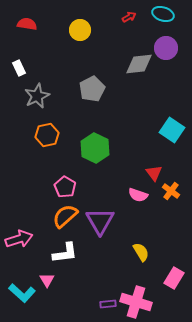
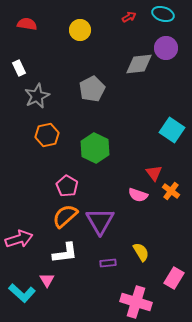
pink pentagon: moved 2 px right, 1 px up
purple rectangle: moved 41 px up
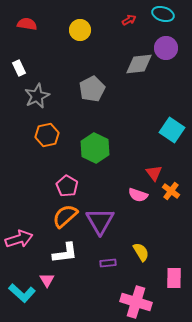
red arrow: moved 3 px down
pink rectangle: rotated 30 degrees counterclockwise
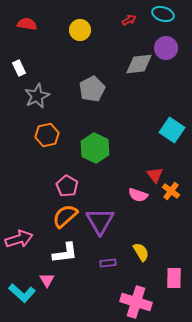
red triangle: moved 1 px right, 2 px down
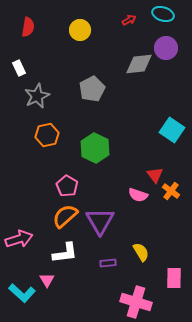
red semicircle: moved 1 px right, 3 px down; rotated 90 degrees clockwise
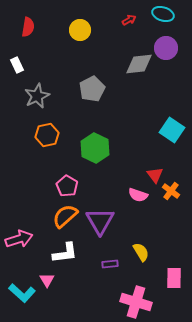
white rectangle: moved 2 px left, 3 px up
purple rectangle: moved 2 px right, 1 px down
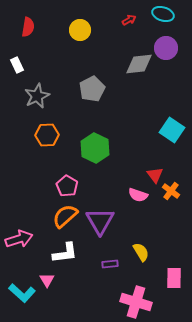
orange hexagon: rotated 10 degrees clockwise
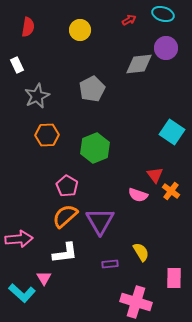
cyan square: moved 2 px down
green hexagon: rotated 12 degrees clockwise
pink arrow: rotated 12 degrees clockwise
pink triangle: moved 3 px left, 2 px up
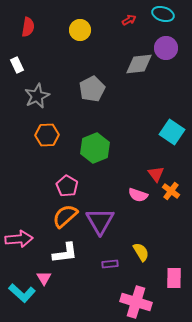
red triangle: moved 1 px right, 1 px up
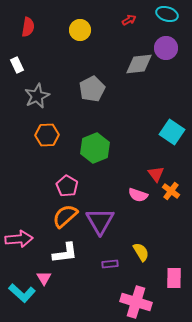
cyan ellipse: moved 4 px right
